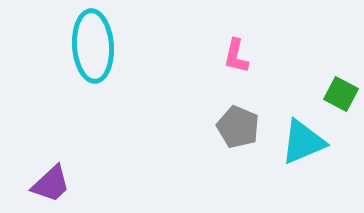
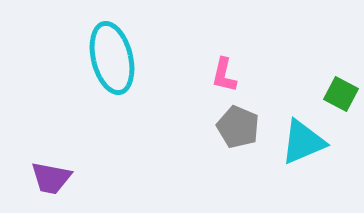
cyan ellipse: moved 19 px right, 12 px down; rotated 10 degrees counterclockwise
pink L-shape: moved 12 px left, 19 px down
purple trapezoid: moved 6 px up; rotated 54 degrees clockwise
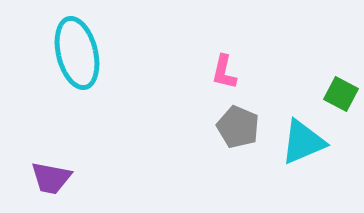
cyan ellipse: moved 35 px left, 5 px up
pink L-shape: moved 3 px up
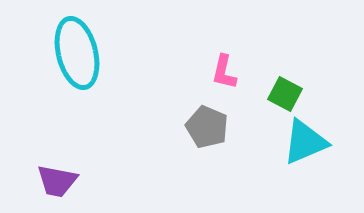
green square: moved 56 px left
gray pentagon: moved 31 px left
cyan triangle: moved 2 px right
purple trapezoid: moved 6 px right, 3 px down
